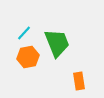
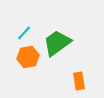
green trapezoid: rotated 104 degrees counterclockwise
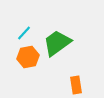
orange rectangle: moved 3 px left, 4 px down
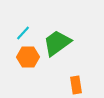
cyan line: moved 1 px left
orange hexagon: rotated 10 degrees clockwise
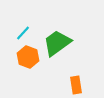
orange hexagon: rotated 20 degrees clockwise
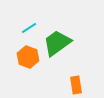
cyan line: moved 6 px right, 5 px up; rotated 14 degrees clockwise
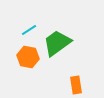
cyan line: moved 2 px down
orange hexagon: rotated 10 degrees counterclockwise
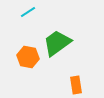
cyan line: moved 1 px left, 18 px up
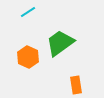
green trapezoid: moved 3 px right
orange hexagon: rotated 15 degrees clockwise
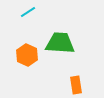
green trapezoid: rotated 40 degrees clockwise
orange hexagon: moved 1 px left, 2 px up
